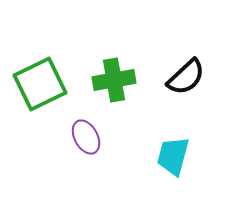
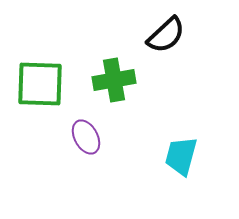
black semicircle: moved 20 px left, 42 px up
green square: rotated 28 degrees clockwise
cyan trapezoid: moved 8 px right
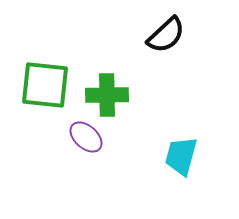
green cross: moved 7 px left, 15 px down; rotated 9 degrees clockwise
green square: moved 5 px right, 1 px down; rotated 4 degrees clockwise
purple ellipse: rotated 20 degrees counterclockwise
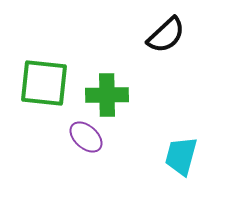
green square: moved 1 px left, 2 px up
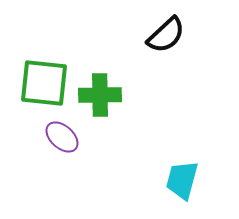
green cross: moved 7 px left
purple ellipse: moved 24 px left
cyan trapezoid: moved 1 px right, 24 px down
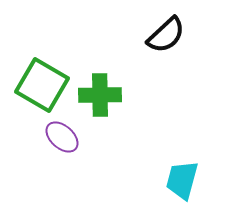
green square: moved 2 px left, 2 px down; rotated 24 degrees clockwise
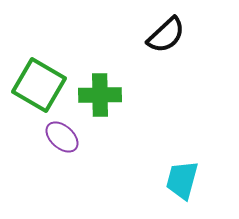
green square: moved 3 px left
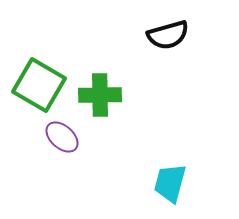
black semicircle: moved 2 px right; rotated 27 degrees clockwise
cyan trapezoid: moved 12 px left, 3 px down
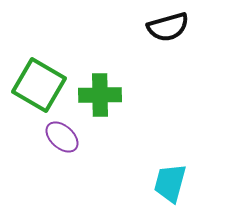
black semicircle: moved 8 px up
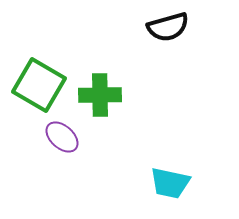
cyan trapezoid: rotated 93 degrees counterclockwise
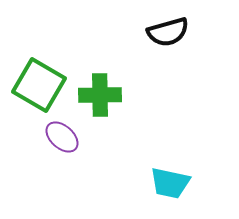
black semicircle: moved 5 px down
